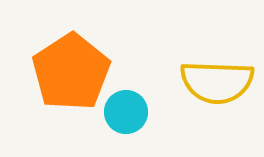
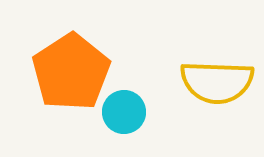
cyan circle: moved 2 px left
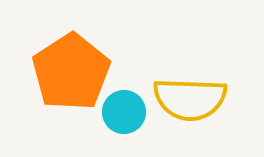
yellow semicircle: moved 27 px left, 17 px down
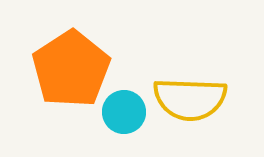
orange pentagon: moved 3 px up
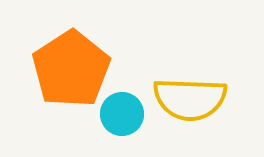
cyan circle: moved 2 px left, 2 px down
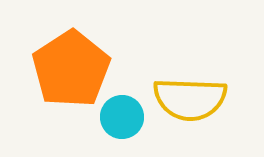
cyan circle: moved 3 px down
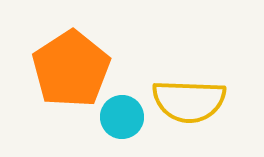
yellow semicircle: moved 1 px left, 2 px down
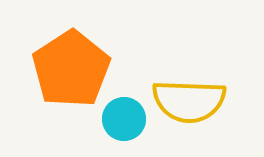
cyan circle: moved 2 px right, 2 px down
